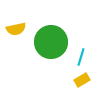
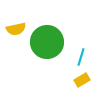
green circle: moved 4 px left
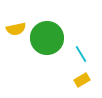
green circle: moved 4 px up
cyan line: moved 3 px up; rotated 48 degrees counterclockwise
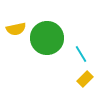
yellow rectangle: moved 3 px right, 1 px up; rotated 14 degrees counterclockwise
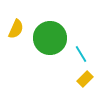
yellow semicircle: rotated 54 degrees counterclockwise
green circle: moved 3 px right
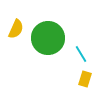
green circle: moved 2 px left
yellow rectangle: rotated 28 degrees counterclockwise
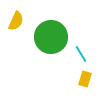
yellow semicircle: moved 8 px up
green circle: moved 3 px right, 1 px up
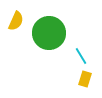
green circle: moved 2 px left, 4 px up
cyan line: moved 2 px down
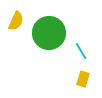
cyan line: moved 5 px up
yellow rectangle: moved 2 px left
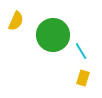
green circle: moved 4 px right, 2 px down
yellow rectangle: moved 1 px up
